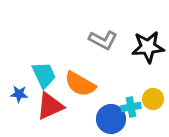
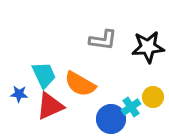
gray L-shape: rotated 20 degrees counterclockwise
yellow circle: moved 2 px up
cyan cross: rotated 24 degrees counterclockwise
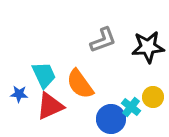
gray L-shape: rotated 28 degrees counterclockwise
orange semicircle: rotated 24 degrees clockwise
cyan cross: rotated 18 degrees counterclockwise
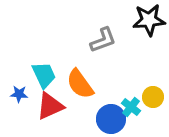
black star: moved 1 px right, 27 px up
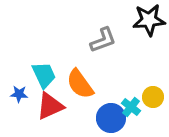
blue circle: moved 1 px up
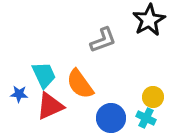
black star: rotated 24 degrees counterclockwise
cyan cross: moved 15 px right, 11 px down; rotated 12 degrees counterclockwise
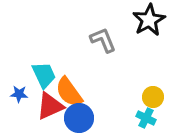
gray L-shape: rotated 92 degrees counterclockwise
orange semicircle: moved 11 px left, 8 px down
blue circle: moved 32 px left
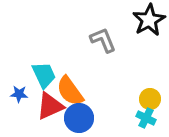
orange semicircle: moved 1 px right, 1 px up
yellow circle: moved 3 px left, 2 px down
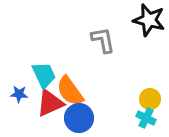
black star: rotated 28 degrees counterclockwise
gray L-shape: rotated 12 degrees clockwise
red triangle: moved 3 px up
